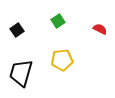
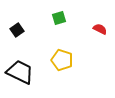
green square: moved 1 px right, 3 px up; rotated 16 degrees clockwise
yellow pentagon: rotated 25 degrees clockwise
black trapezoid: moved 1 px left, 1 px up; rotated 100 degrees clockwise
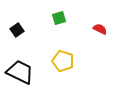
yellow pentagon: moved 1 px right, 1 px down
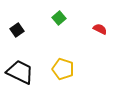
green square: rotated 24 degrees counterclockwise
yellow pentagon: moved 8 px down
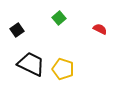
black trapezoid: moved 11 px right, 8 px up
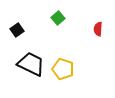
green square: moved 1 px left
red semicircle: moved 2 px left; rotated 112 degrees counterclockwise
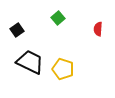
black trapezoid: moved 1 px left, 2 px up
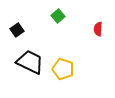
green square: moved 2 px up
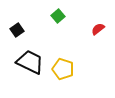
red semicircle: rotated 48 degrees clockwise
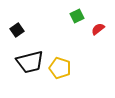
green square: moved 19 px right; rotated 16 degrees clockwise
black trapezoid: rotated 140 degrees clockwise
yellow pentagon: moved 3 px left, 1 px up
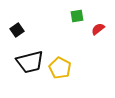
green square: rotated 16 degrees clockwise
yellow pentagon: rotated 10 degrees clockwise
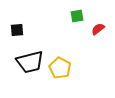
black square: rotated 32 degrees clockwise
